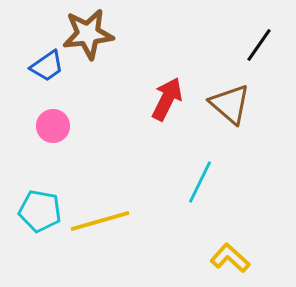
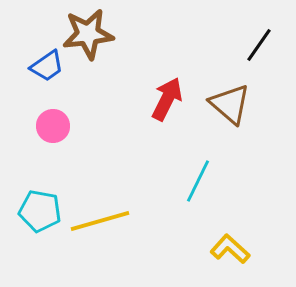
cyan line: moved 2 px left, 1 px up
yellow L-shape: moved 9 px up
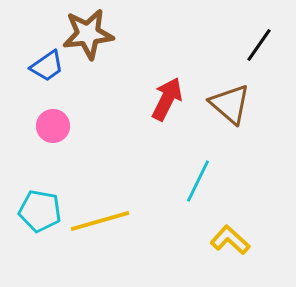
yellow L-shape: moved 9 px up
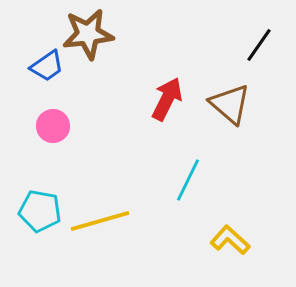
cyan line: moved 10 px left, 1 px up
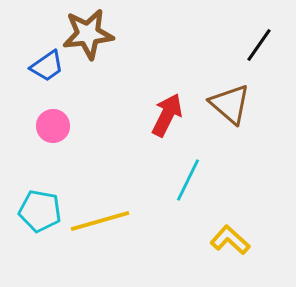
red arrow: moved 16 px down
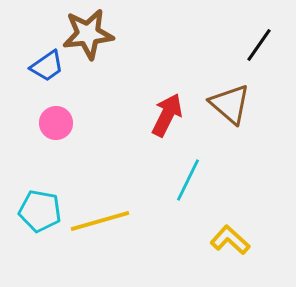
pink circle: moved 3 px right, 3 px up
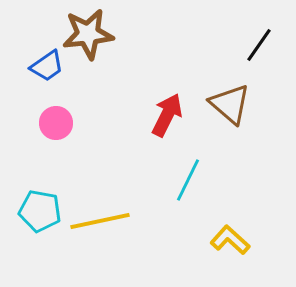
yellow line: rotated 4 degrees clockwise
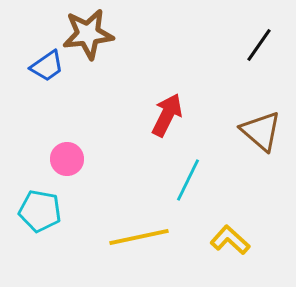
brown triangle: moved 31 px right, 27 px down
pink circle: moved 11 px right, 36 px down
yellow line: moved 39 px right, 16 px down
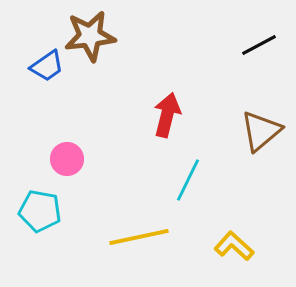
brown star: moved 2 px right, 2 px down
black line: rotated 27 degrees clockwise
red arrow: rotated 12 degrees counterclockwise
brown triangle: rotated 39 degrees clockwise
yellow L-shape: moved 4 px right, 6 px down
